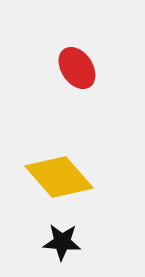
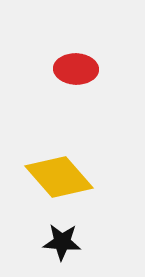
red ellipse: moved 1 px left, 1 px down; rotated 54 degrees counterclockwise
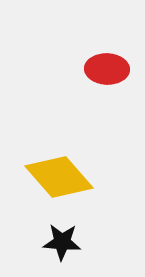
red ellipse: moved 31 px right
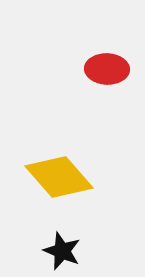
black star: moved 9 px down; rotated 18 degrees clockwise
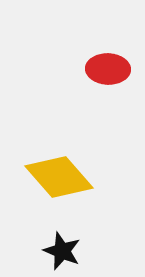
red ellipse: moved 1 px right
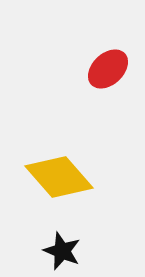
red ellipse: rotated 45 degrees counterclockwise
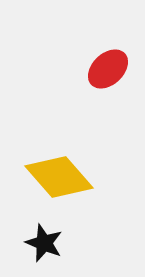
black star: moved 18 px left, 8 px up
